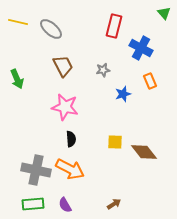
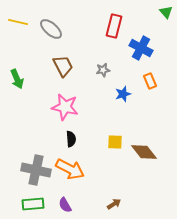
green triangle: moved 2 px right, 1 px up
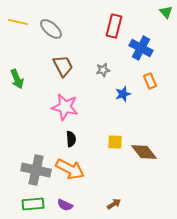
purple semicircle: rotated 35 degrees counterclockwise
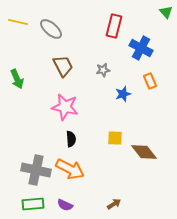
yellow square: moved 4 px up
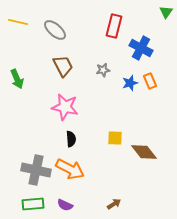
green triangle: rotated 16 degrees clockwise
gray ellipse: moved 4 px right, 1 px down
blue star: moved 7 px right, 11 px up
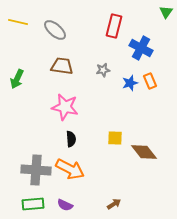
brown trapezoid: moved 1 px left; rotated 55 degrees counterclockwise
green arrow: rotated 48 degrees clockwise
gray cross: rotated 8 degrees counterclockwise
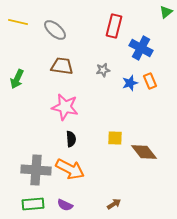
green triangle: rotated 16 degrees clockwise
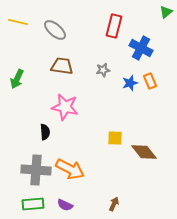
black semicircle: moved 26 px left, 7 px up
brown arrow: rotated 32 degrees counterclockwise
